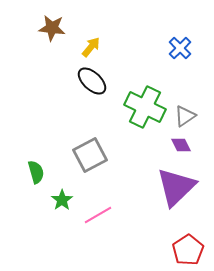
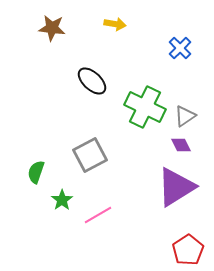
yellow arrow: moved 24 px right, 23 px up; rotated 60 degrees clockwise
green semicircle: rotated 145 degrees counterclockwise
purple triangle: rotated 12 degrees clockwise
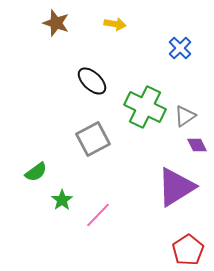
brown star: moved 4 px right, 5 px up; rotated 12 degrees clockwise
purple diamond: moved 16 px right
gray square: moved 3 px right, 16 px up
green semicircle: rotated 145 degrees counterclockwise
pink line: rotated 16 degrees counterclockwise
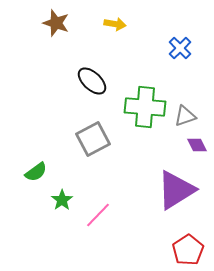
green cross: rotated 21 degrees counterclockwise
gray triangle: rotated 15 degrees clockwise
purple triangle: moved 3 px down
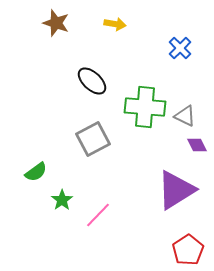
gray triangle: rotated 45 degrees clockwise
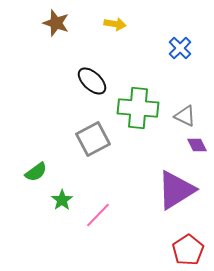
green cross: moved 7 px left, 1 px down
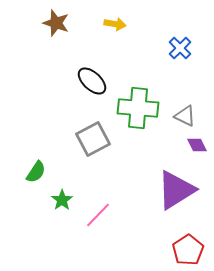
green semicircle: rotated 20 degrees counterclockwise
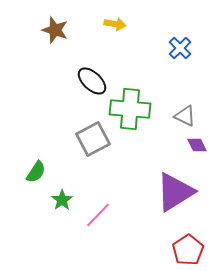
brown star: moved 1 px left, 7 px down
green cross: moved 8 px left, 1 px down
purple triangle: moved 1 px left, 2 px down
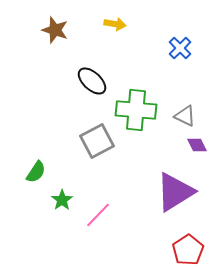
green cross: moved 6 px right, 1 px down
gray square: moved 4 px right, 2 px down
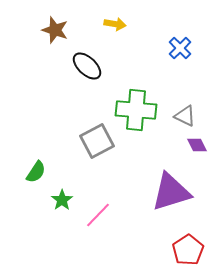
black ellipse: moved 5 px left, 15 px up
purple triangle: moved 4 px left; rotated 15 degrees clockwise
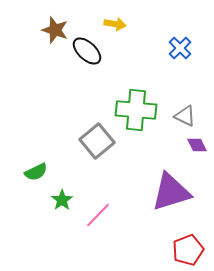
black ellipse: moved 15 px up
gray square: rotated 12 degrees counterclockwise
green semicircle: rotated 30 degrees clockwise
red pentagon: rotated 12 degrees clockwise
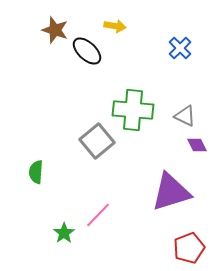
yellow arrow: moved 2 px down
green cross: moved 3 px left
green semicircle: rotated 120 degrees clockwise
green star: moved 2 px right, 33 px down
red pentagon: moved 1 px right, 2 px up
